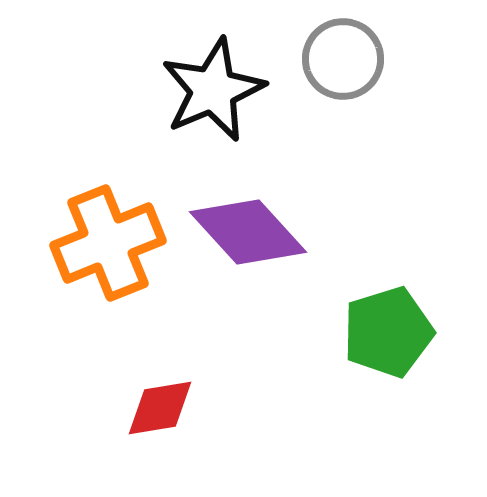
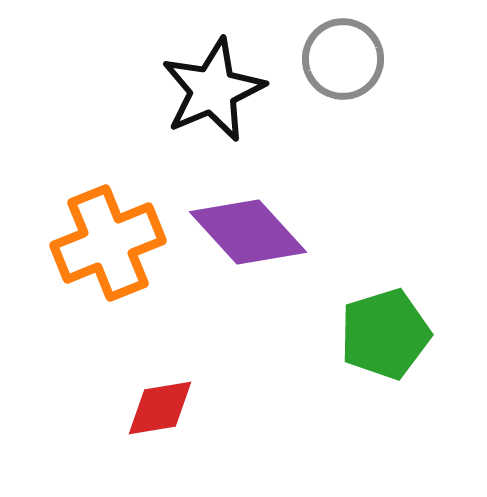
green pentagon: moved 3 px left, 2 px down
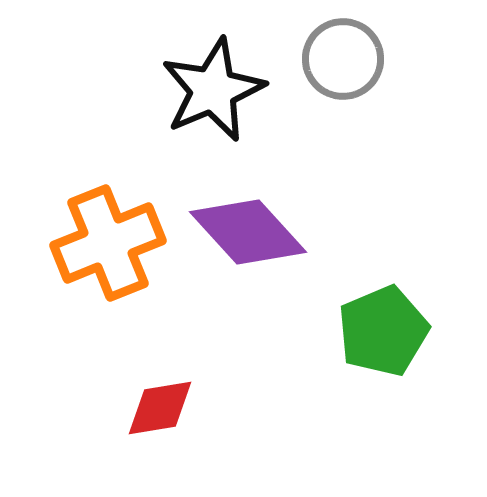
green pentagon: moved 2 px left, 3 px up; rotated 6 degrees counterclockwise
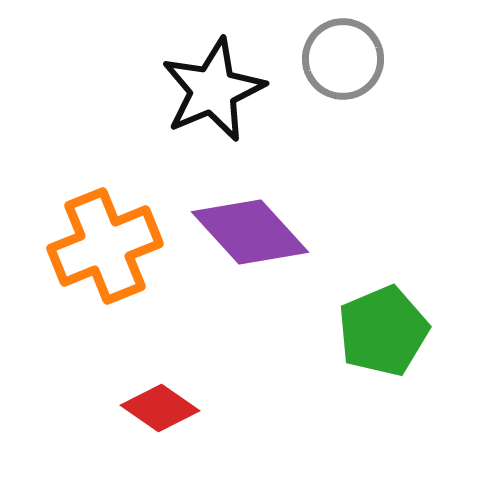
purple diamond: moved 2 px right
orange cross: moved 3 px left, 3 px down
red diamond: rotated 44 degrees clockwise
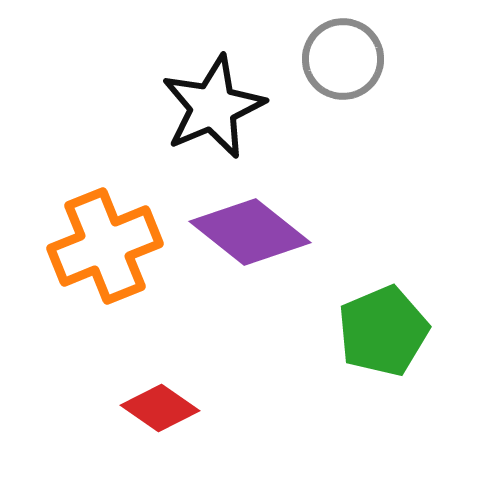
black star: moved 17 px down
purple diamond: rotated 9 degrees counterclockwise
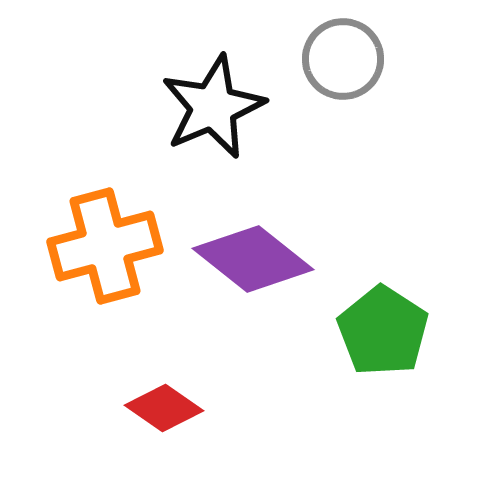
purple diamond: moved 3 px right, 27 px down
orange cross: rotated 7 degrees clockwise
green pentagon: rotated 16 degrees counterclockwise
red diamond: moved 4 px right
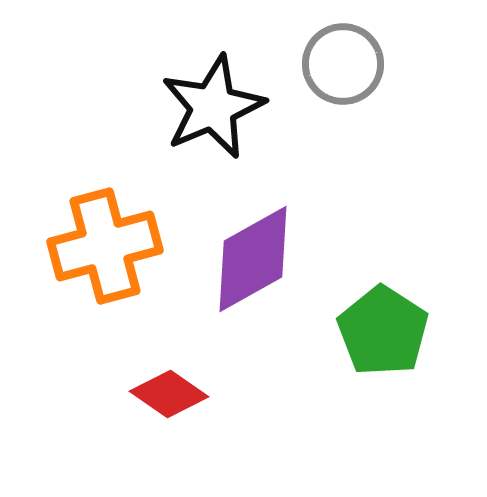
gray circle: moved 5 px down
purple diamond: rotated 68 degrees counterclockwise
red diamond: moved 5 px right, 14 px up
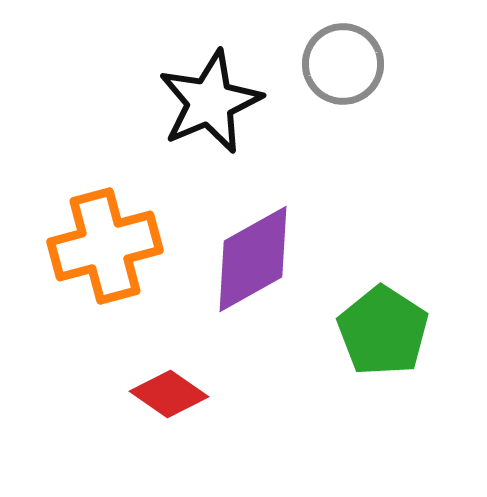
black star: moved 3 px left, 5 px up
